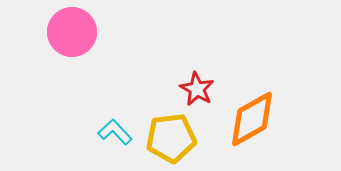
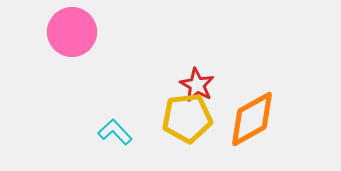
red star: moved 4 px up
yellow pentagon: moved 16 px right, 20 px up
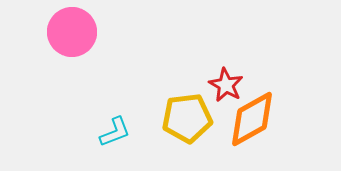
red star: moved 29 px right
cyan L-shape: rotated 112 degrees clockwise
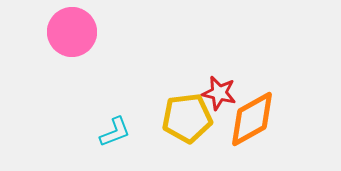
red star: moved 7 px left, 8 px down; rotated 16 degrees counterclockwise
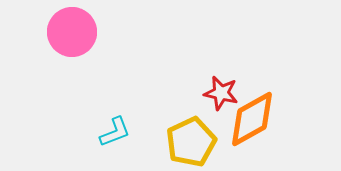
red star: moved 2 px right
yellow pentagon: moved 4 px right, 24 px down; rotated 18 degrees counterclockwise
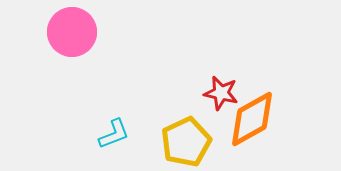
cyan L-shape: moved 1 px left, 2 px down
yellow pentagon: moved 5 px left
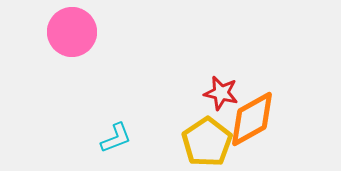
cyan L-shape: moved 2 px right, 4 px down
yellow pentagon: moved 21 px right; rotated 9 degrees counterclockwise
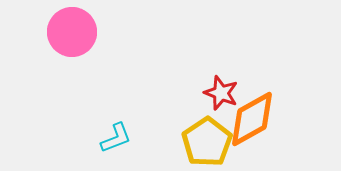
red star: rotated 8 degrees clockwise
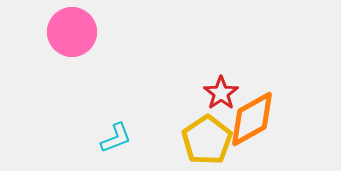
red star: rotated 16 degrees clockwise
yellow pentagon: moved 2 px up
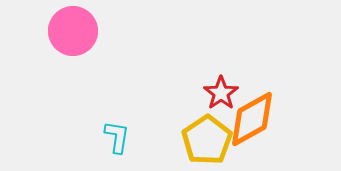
pink circle: moved 1 px right, 1 px up
cyan L-shape: moved 1 px right, 1 px up; rotated 60 degrees counterclockwise
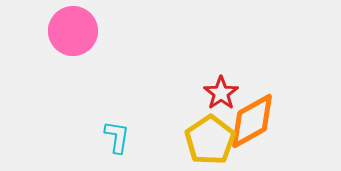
orange diamond: moved 2 px down
yellow pentagon: moved 3 px right
